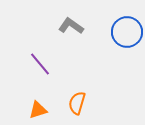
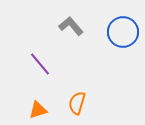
gray L-shape: rotated 15 degrees clockwise
blue circle: moved 4 px left
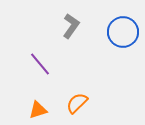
gray L-shape: rotated 75 degrees clockwise
orange semicircle: rotated 30 degrees clockwise
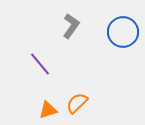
orange triangle: moved 10 px right
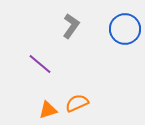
blue circle: moved 2 px right, 3 px up
purple line: rotated 10 degrees counterclockwise
orange semicircle: rotated 20 degrees clockwise
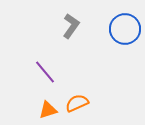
purple line: moved 5 px right, 8 px down; rotated 10 degrees clockwise
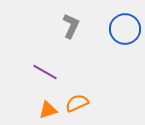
gray L-shape: rotated 10 degrees counterclockwise
purple line: rotated 20 degrees counterclockwise
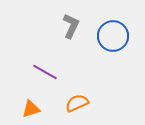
blue circle: moved 12 px left, 7 px down
orange triangle: moved 17 px left, 1 px up
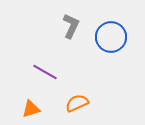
blue circle: moved 2 px left, 1 px down
